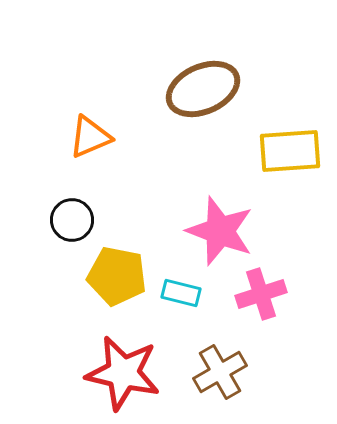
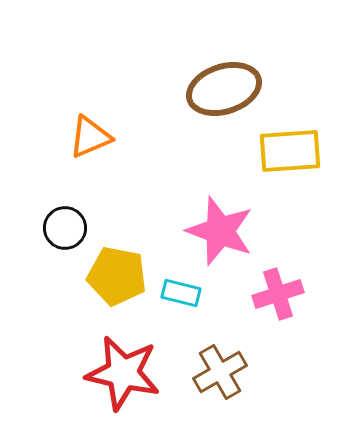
brown ellipse: moved 21 px right; rotated 6 degrees clockwise
black circle: moved 7 px left, 8 px down
pink cross: moved 17 px right
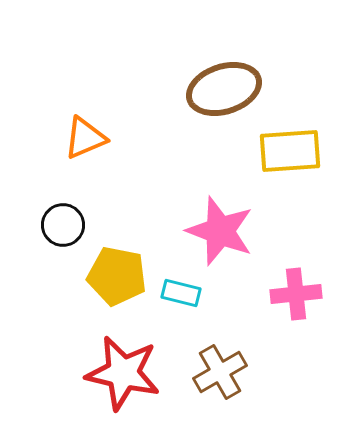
orange triangle: moved 5 px left, 1 px down
black circle: moved 2 px left, 3 px up
pink cross: moved 18 px right; rotated 12 degrees clockwise
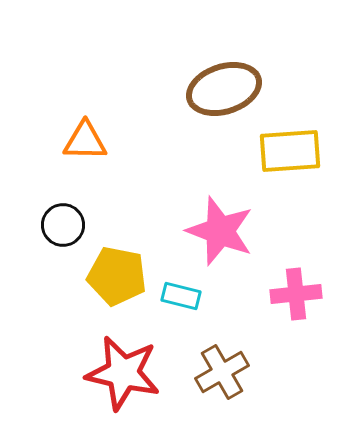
orange triangle: moved 3 px down; rotated 24 degrees clockwise
cyan rectangle: moved 3 px down
brown cross: moved 2 px right
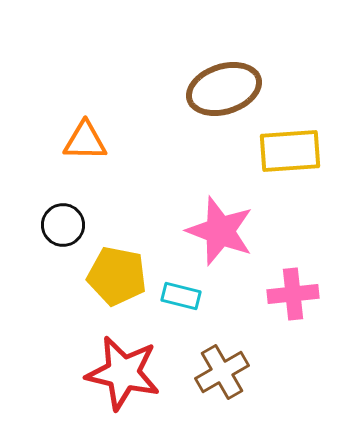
pink cross: moved 3 px left
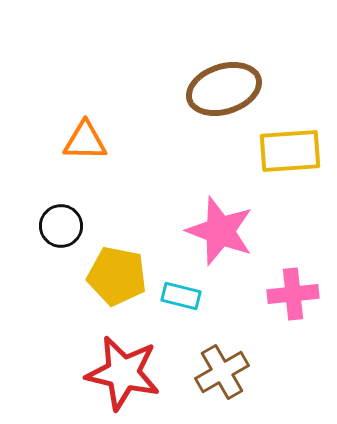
black circle: moved 2 px left, 1 px down
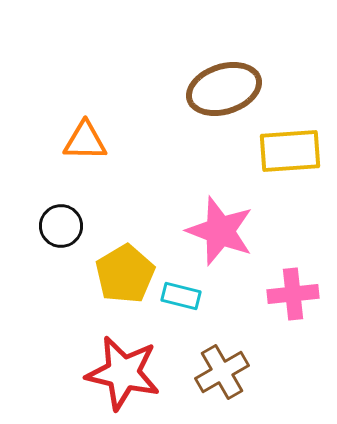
yellow pentagon: moved 8 px right, 2 px up; rotated 30 degrees clockwise
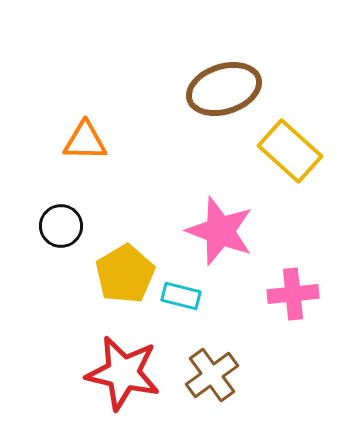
yellow rectangle: rotated 46 degrees clockwise
brown cross: moved 10 px left, 3 px down; rotated 6 degrees counterclockwise
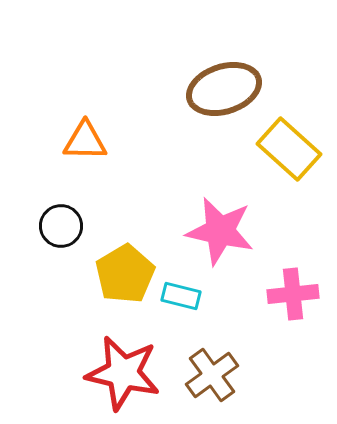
yellow rectangle: moved 1 px left, 2 px up
pink star: rotated 8 degrees counterclockwise
